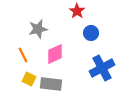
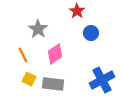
gray star: rotated 24 degrees counterclockwise
pink diamond: rotated 10 degrees counterclockwise
blue cross: moved 12 px down
gray rectangle: moved 2 px right
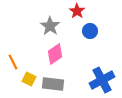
gray star: moved 12 px right, 3 px up
blue circle: moved 1 px left, 2 px up
orange line: moved 10 px left, 7 px down
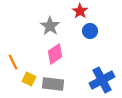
red star: moved 3 px right
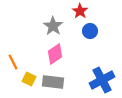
gray star: moved 3 px right
gray rectangle: moved 2 px up
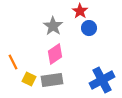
blue circle: moved 1 px left, 3 px up
gray rectangle: moved 1 px left, 2 px up; rotated 15 degrees counterclockwise
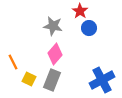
gray star: rotated 24 degrees counterclockwise
pink diamond: rotated 15 degrees counterclockwise
gray rectangle: rotated 60 degrees counterclockwise
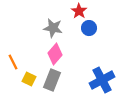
red star: moved 1 px left
gray star: moved 2 px down
